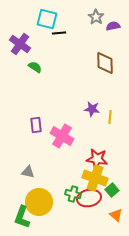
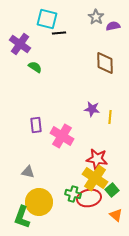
yellow cross: rotated 15 degrees clockwise
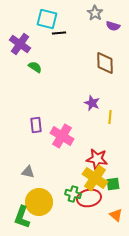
gray star: moved 1 px left, 4 px up
purple semicircle: rotated 152 degrees counterclockwise
purple star: moved 6 px up; rotated 14 degrees clockwise
green square: moved 1 px right, 6 px up; rotated 32 degrees clockwise
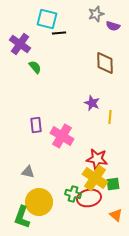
gray star: moved 1 px right, 1 px down; rotated 21 degrees clockwise
green semicircle: rotated 16 degrees clockwise
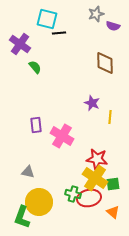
orange triangle: moved 3 px left, 3 px up
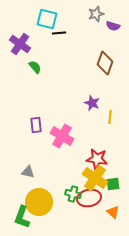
brown diamond: rotated 20 degrees clockwise
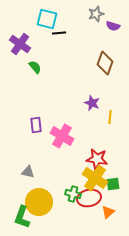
orange triangle: moved 5 px left; rotated 40 degrees clockwise
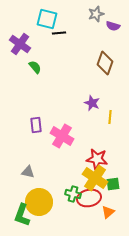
green L-shape: moved 2 px up
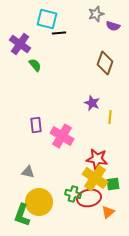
green semicircle: moved 2 px up
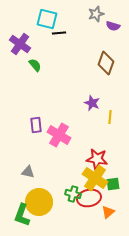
brown diamond: moved 1 px right
pink cross: moved 3 px left, 1 px up
